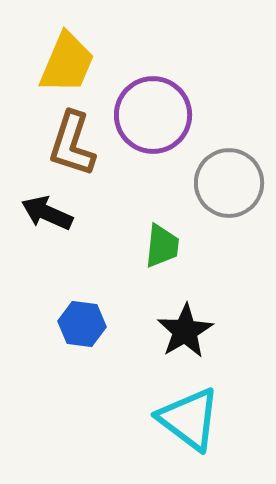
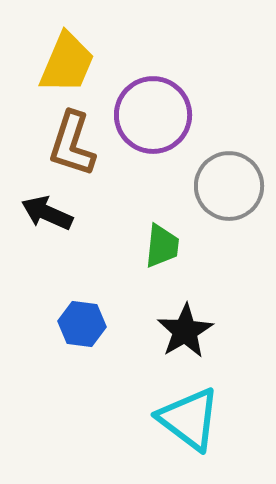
gray circle: moved 3 px down
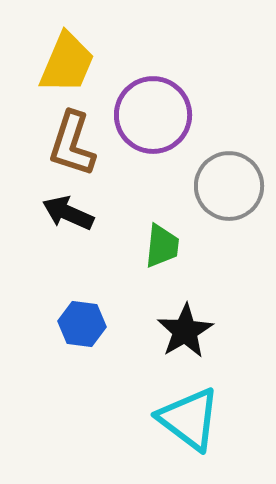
black arrow: moved 21 px right
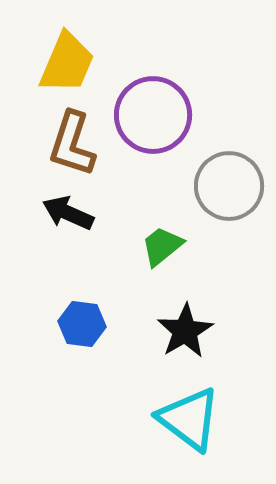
green trapezoid: rotated 135 degrees counterclockwise
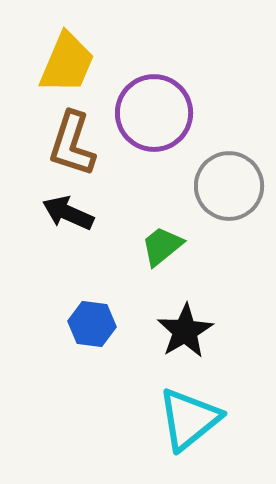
purple circle: moved 1 px right, 2 px up
blue hexagon: moved 10 px right
cyan triangle: rotated 44 degrees clockwise
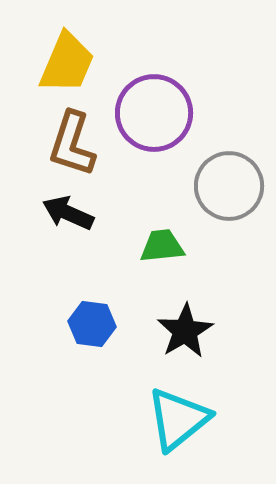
green trapezoid: rotated 33 degrees clockwise
cyan triangle: moved 11 px left
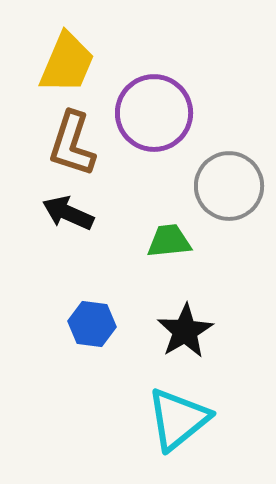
green trapezoid: moved 7 px right, 5 px up
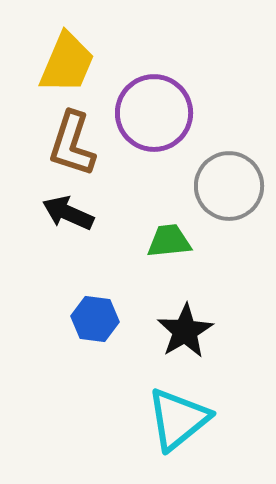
blue hexagon: moved 3 px right, 5 px up
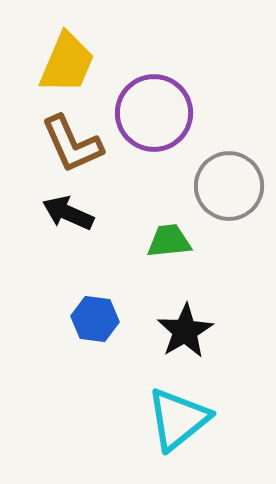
brown L-shape: rotated 42 degrees counterclockwise
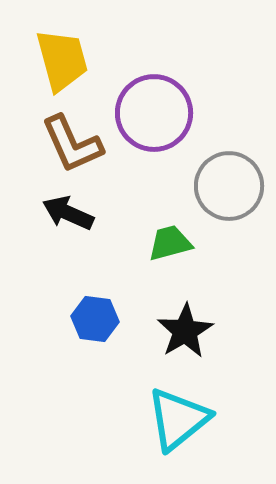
yellow trapezoid: moved 5 px left, 3 px up; rotated 38 degrees counterclockwise
green trapezoid: moved 1 px right, 2 px down; rotated 9 degrees counterclockwise
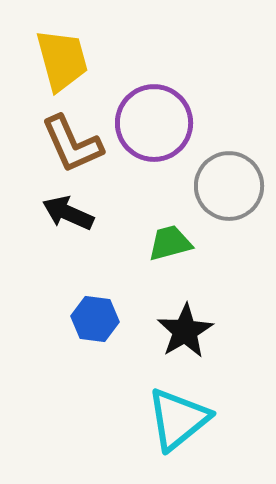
purple circle: moved 10 px down
